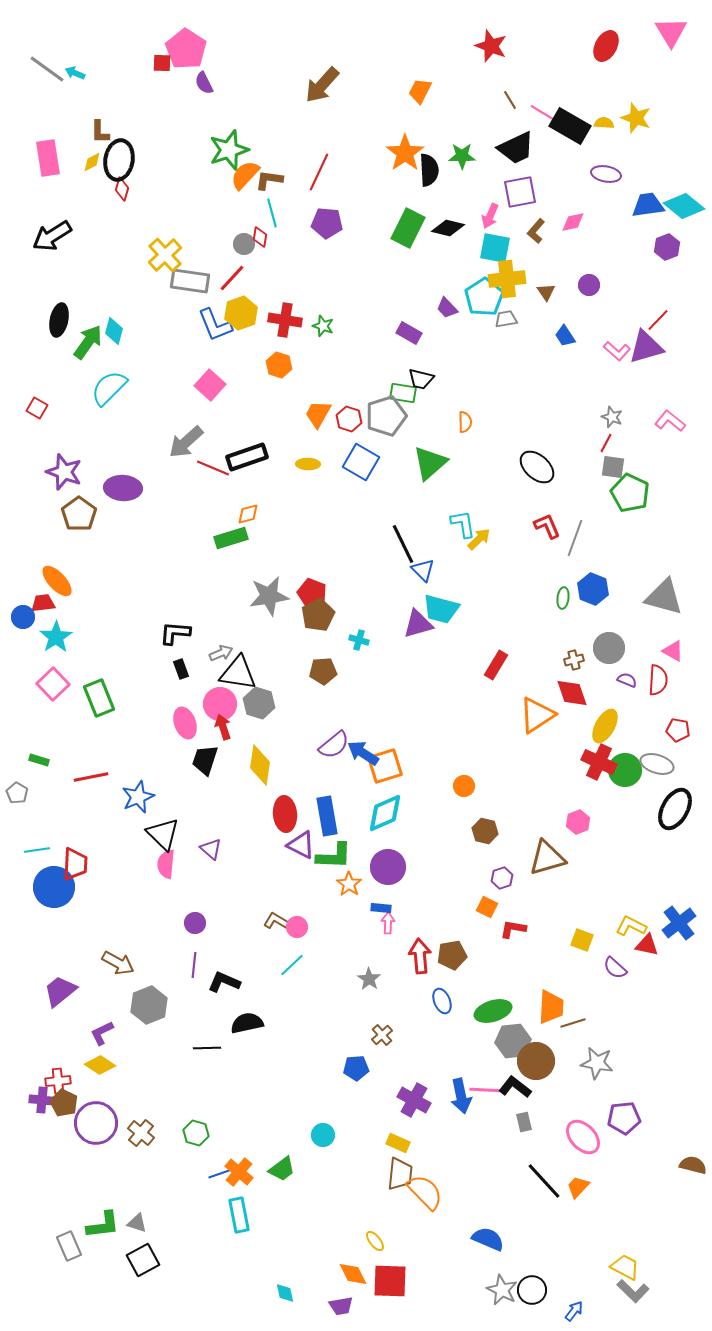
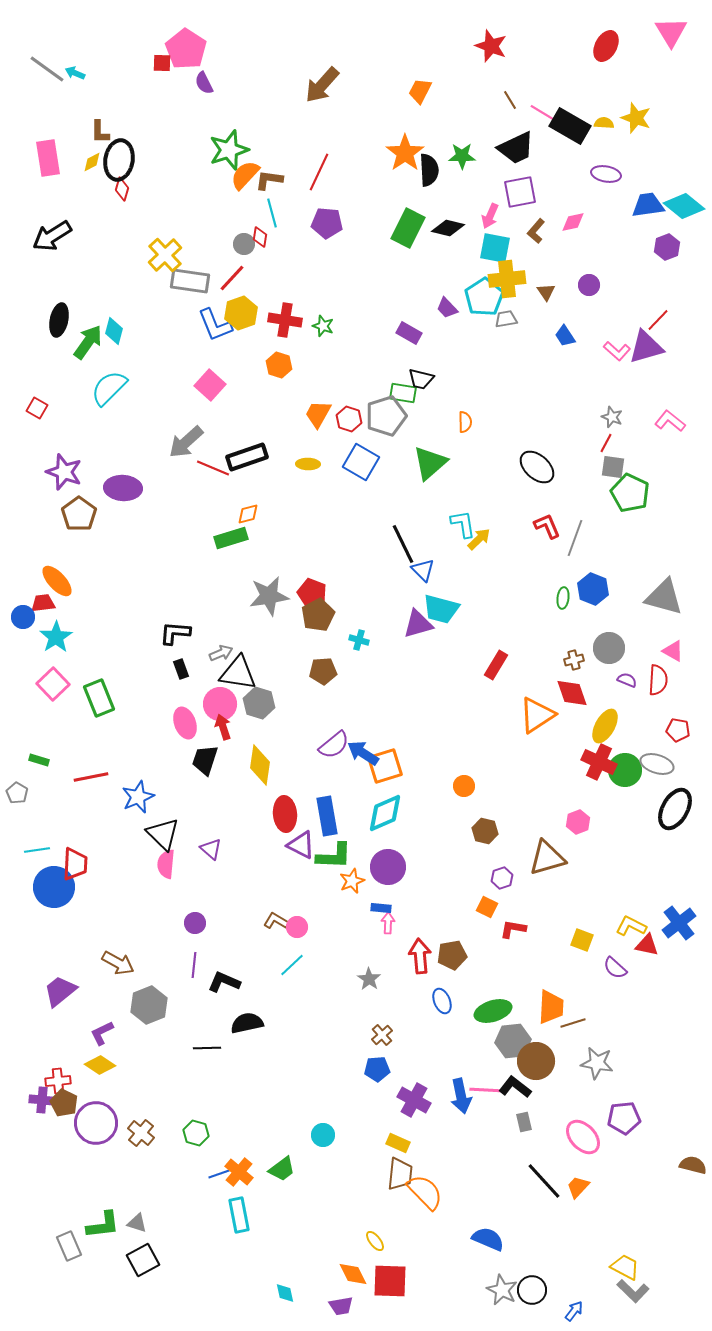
orange star at (349, 884): moved 3 px right, 3 px up; rotated 15 degrees clockwise
blue pentagon at (356, 1068): moved 21 px right, 1 px down
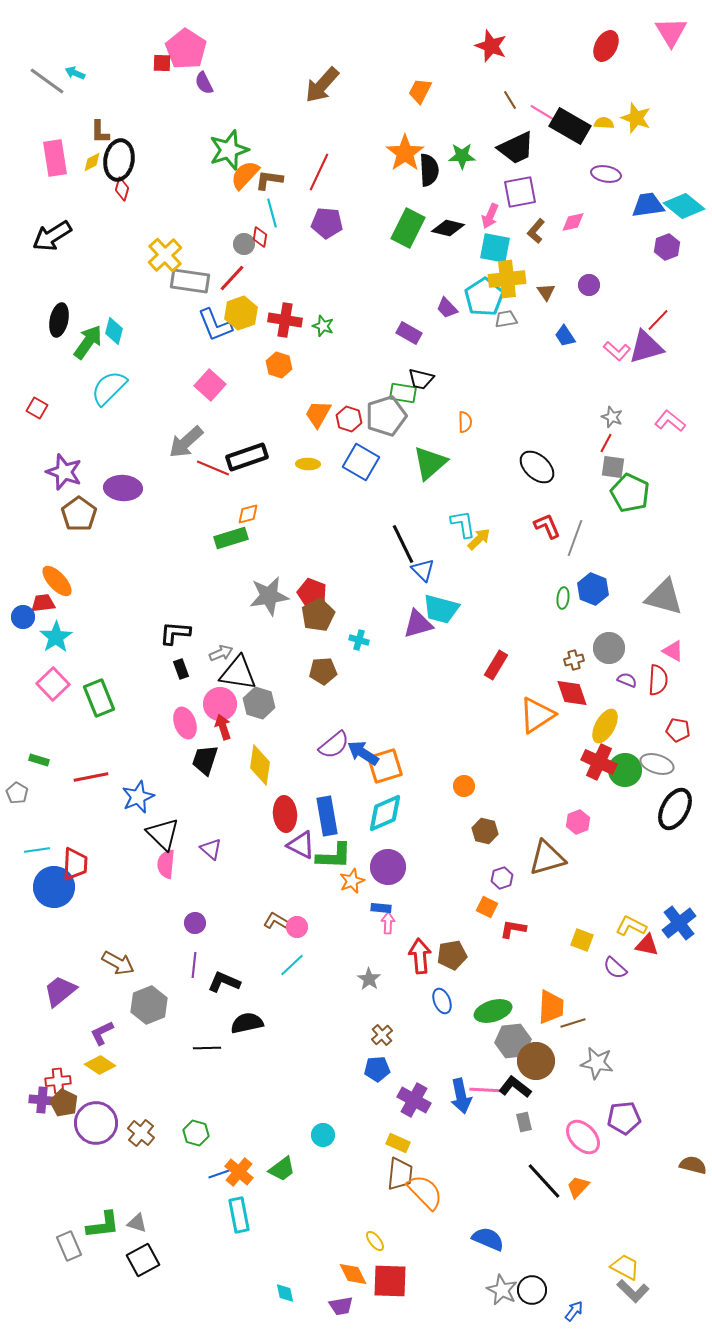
gray line at (47, 69): moved 12 px down
pink rectangle at (48, 158): moved 7 px right
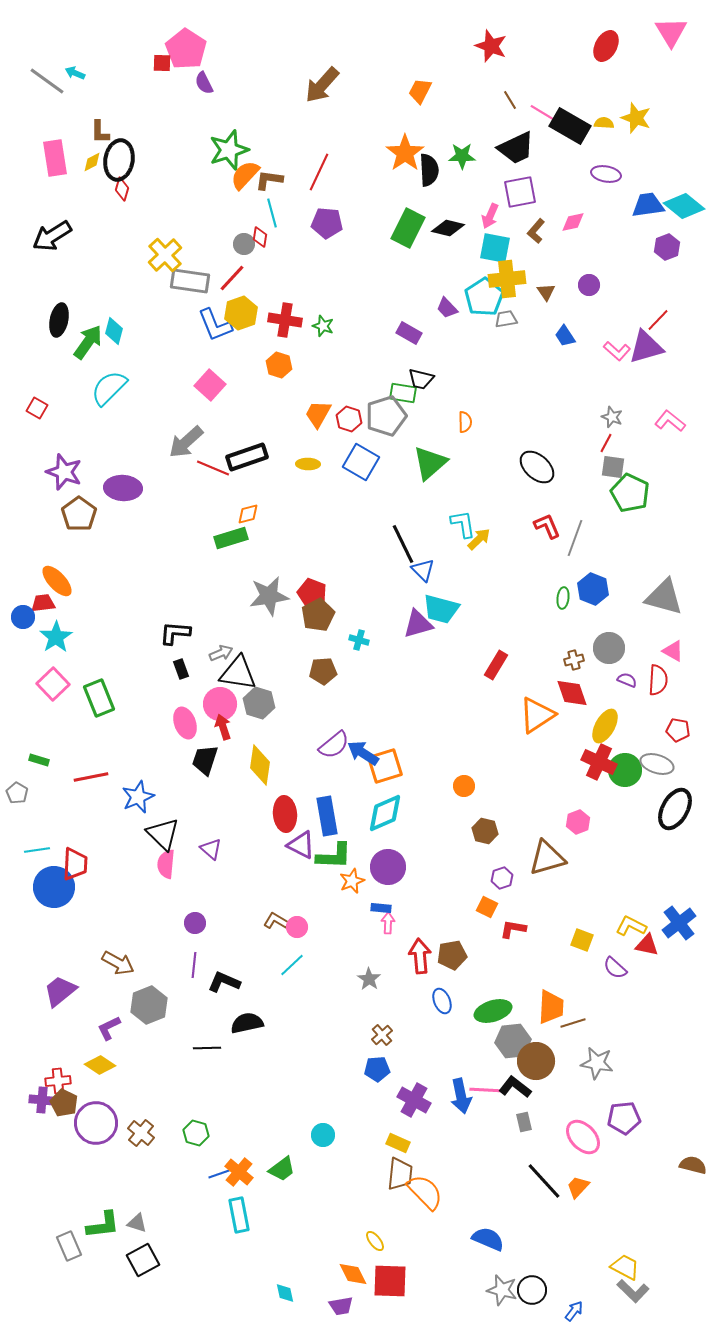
purple L-shape at (102, 1033): moved 7 px right, 5 px up
gray star at (502, 1290): rotated 12 degrees counterclockwise
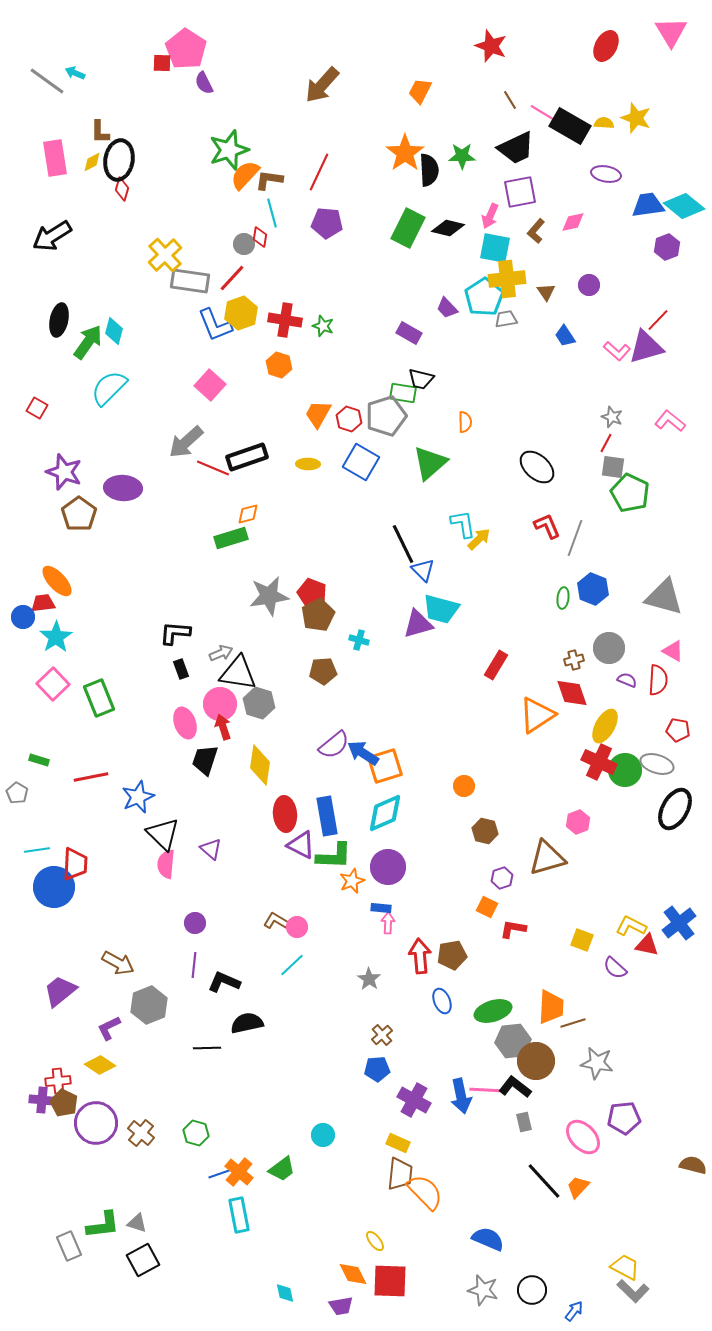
gray star at (502, 1290): moved 19 px left
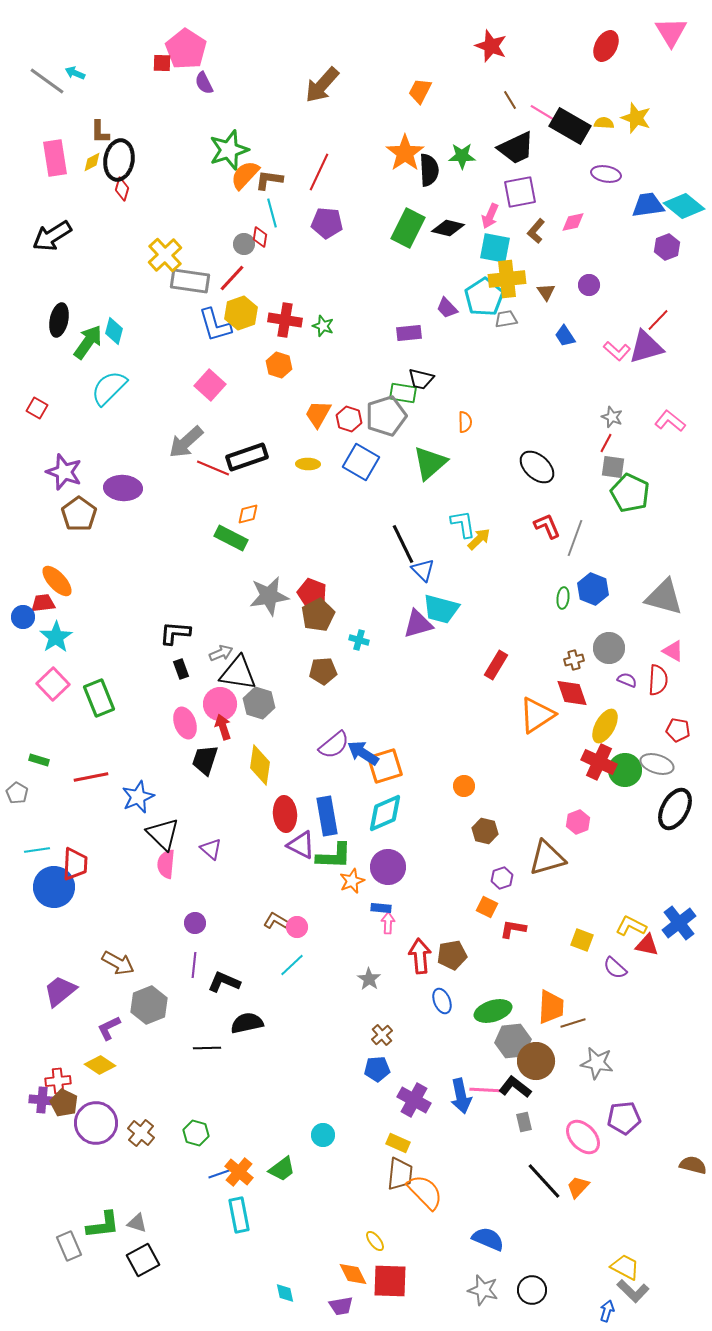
blue L-shape at (215, 325): rotated 6 degrees clockwise
purple rectangle at (409, 333): rotated 35 degrees counterclockwise
green rectangle at (231, 538): rotated 44 degrees clockwise
blue arrow at (574, 1311): moved 33 px right; rotated 20 degrees counterclockwise
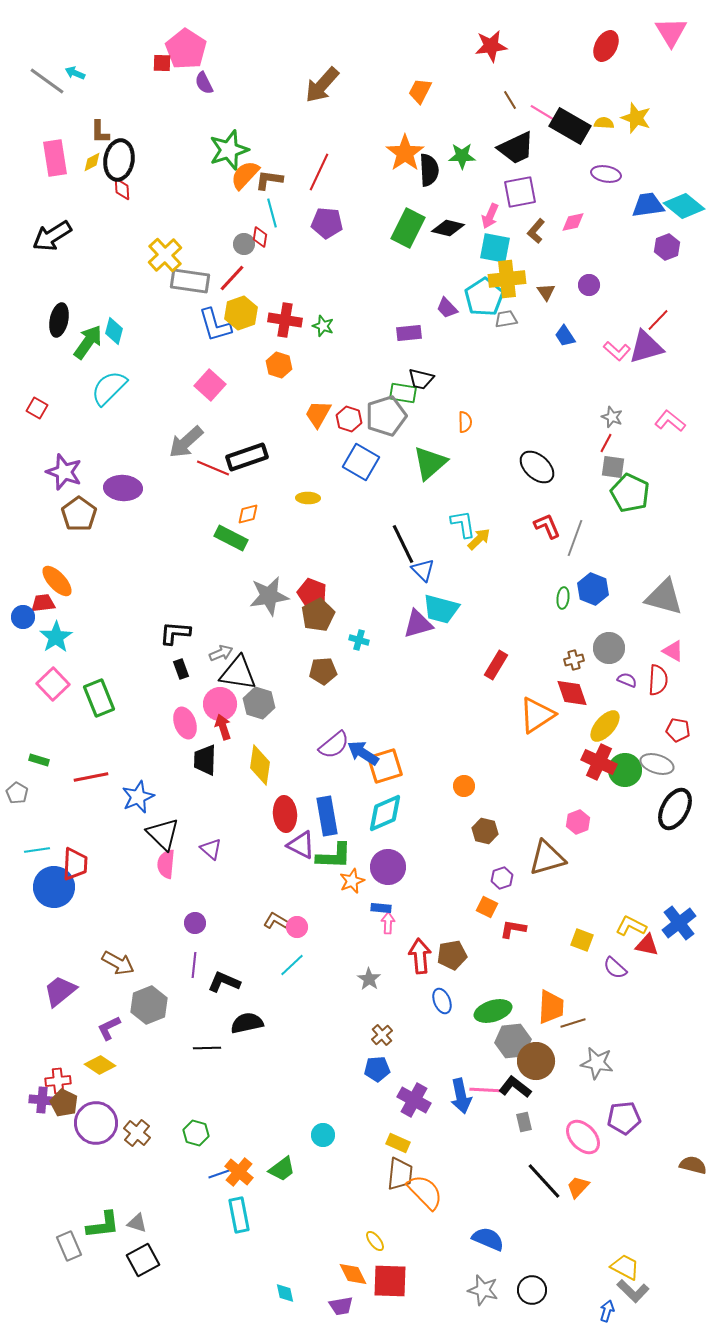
red star at (491, 46): rotated 28 degrees counterclockwise
red diamond at (122, 189): rotated 20 degrees counterclockwise
yellow ellipse at (308, 464): moved 34 px down
yellow ellipse at (605, 726): rotated 12 degrees clockwise
black trapezoid at (205, 760): rotated 16 degrees counterclockwise
brown cross at (141, 1133): moved 4 px left
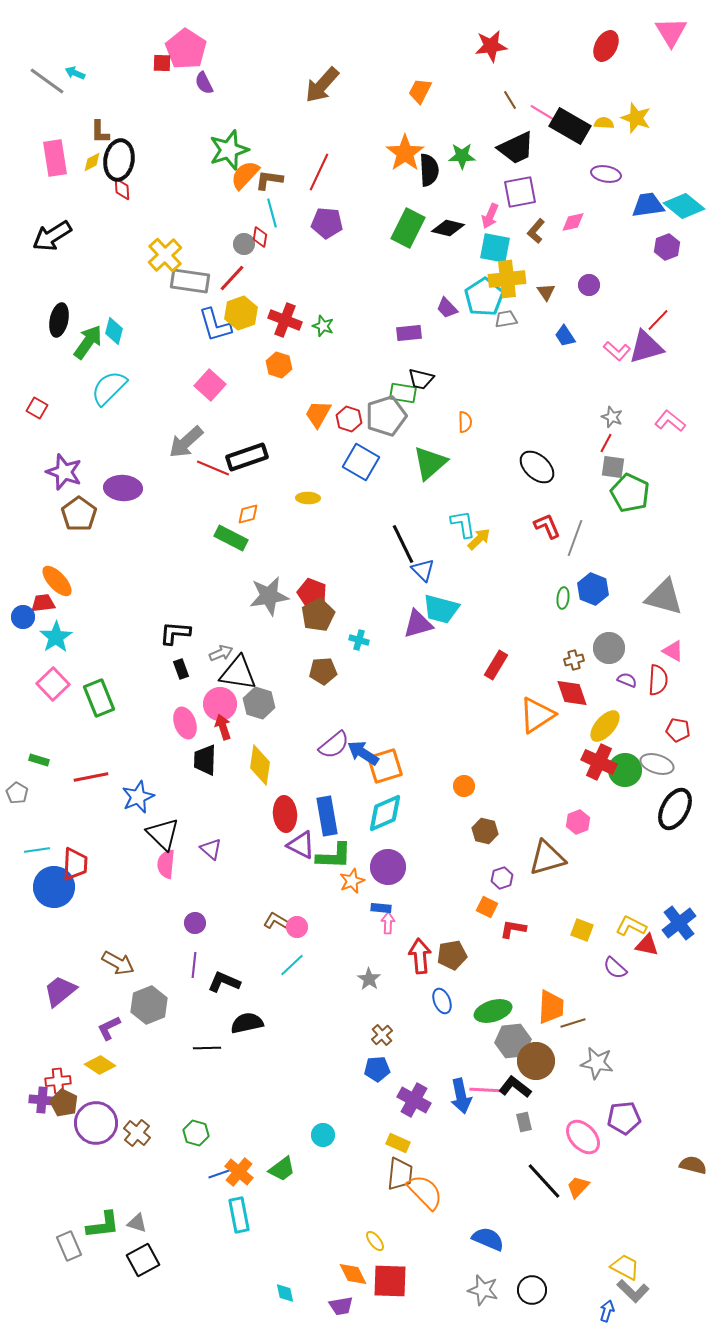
red cross at (285, 320): rotated 12 degrees clockwise
yellow square at (582, 940): moved 10 px up
